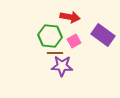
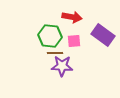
red arrow: moved 2 px right
pink square: rotated 24 degrees clockwise
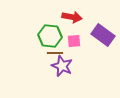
purple star: rotated 20 degrees clockwise
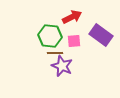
red arrow: rotated 36 degrees counterclockwise
purple rectangle: moved 2 px left
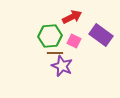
green hexagon: rotated 10 degrees counterclockwise
pink square: rotated 32 degrees clockwise
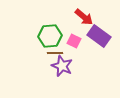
red arrow: moved 12 px right; rotated 66 degrees clockwise
purple rectangle: moved 2 px left, 1 px down
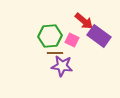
red arrow: moved 4 px down
pink square: moved 2 px left, 1 px up
purple star: rotated 15 degrees counterclockwise
